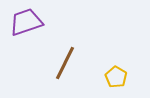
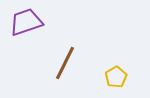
yellow pentagon: rotated 10 degrees clockwise
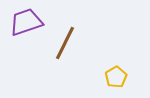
brown line: moved 20 px up
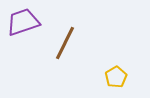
purple trapezoid: moved 3 px left
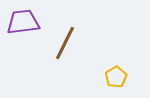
purple trapezoid: rotated 12 degrees clockwise
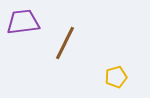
yellow pentagon: rotated 15 degrees clockwise
